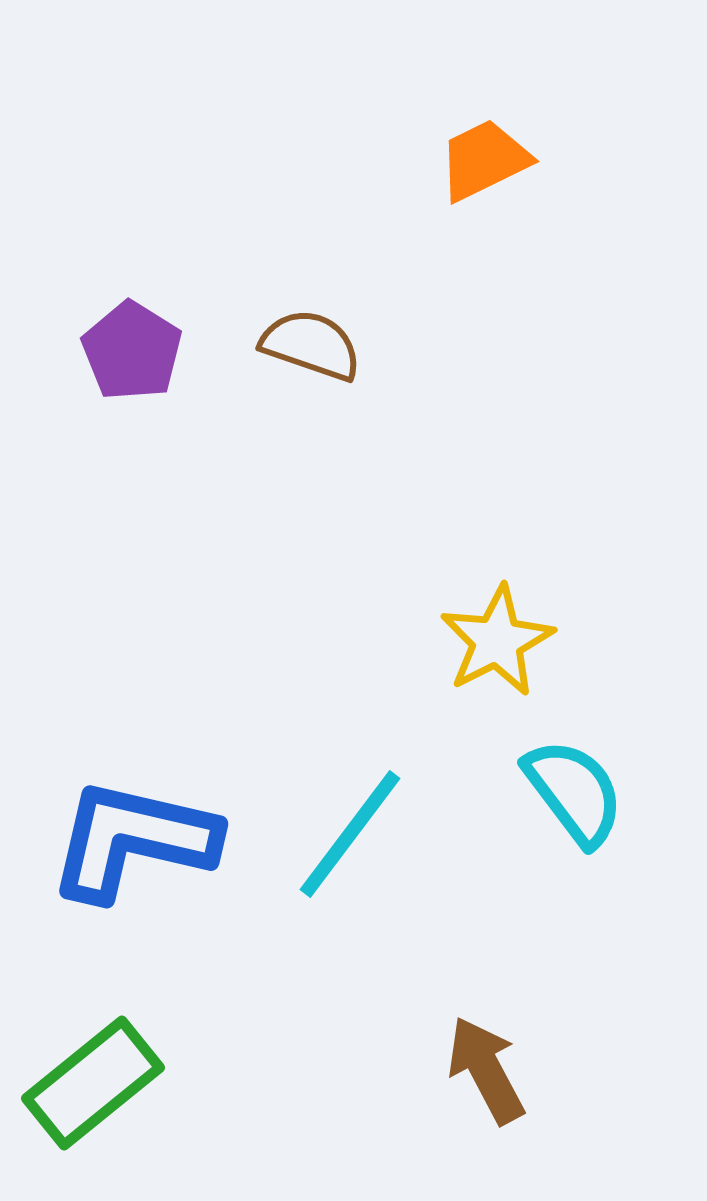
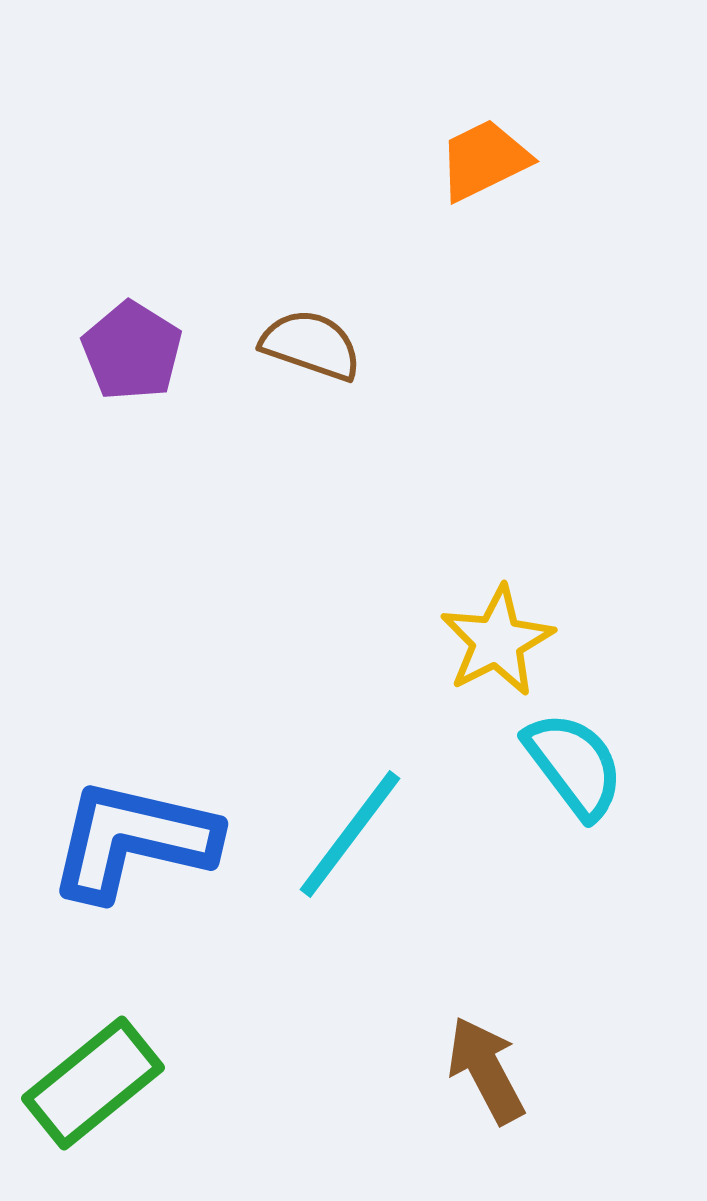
cyan semicircle: moved 27 px up
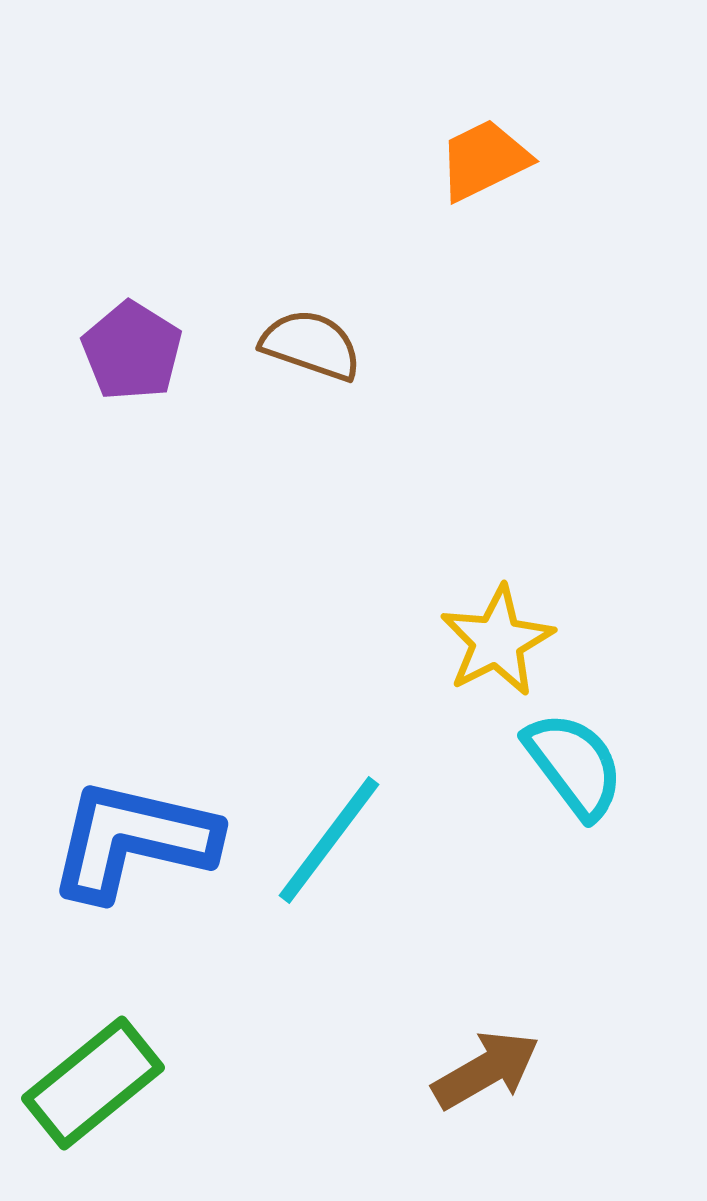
cyan line: moved 21 px left, 6 px down
brown arrow: rotated 88 degrees clockwise
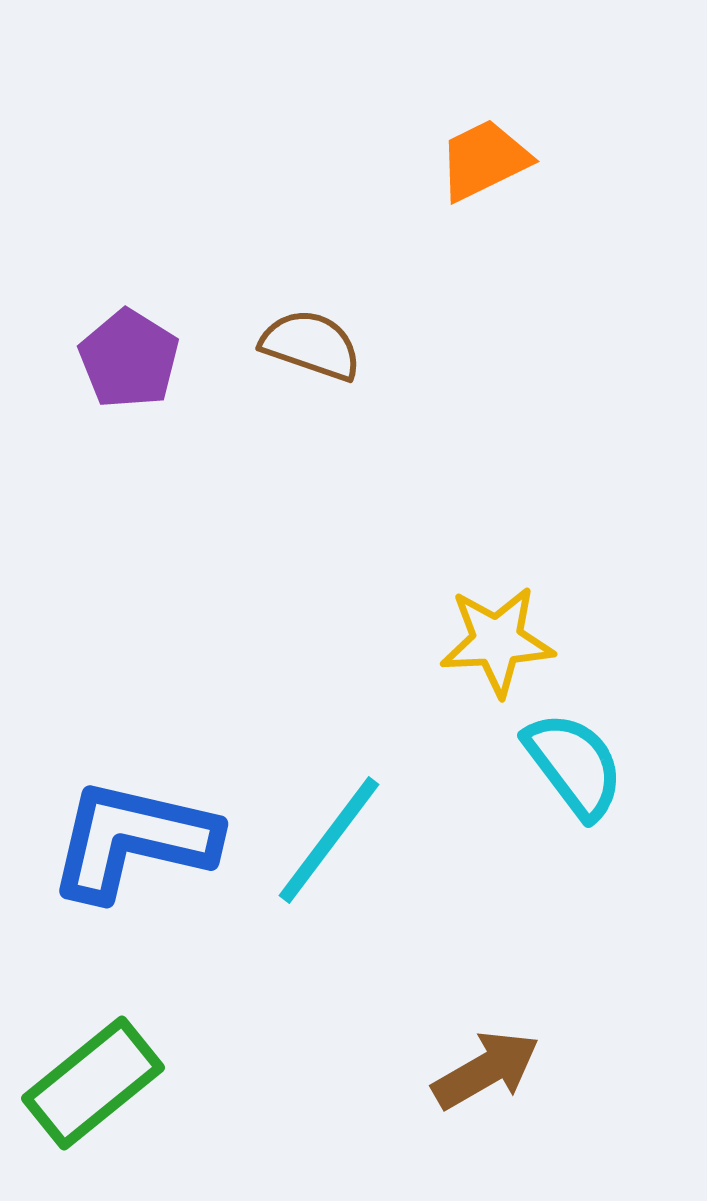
purple pentagon: moved 3 px left, 8 px down
yellow star: rotated 24 degrees clockwise
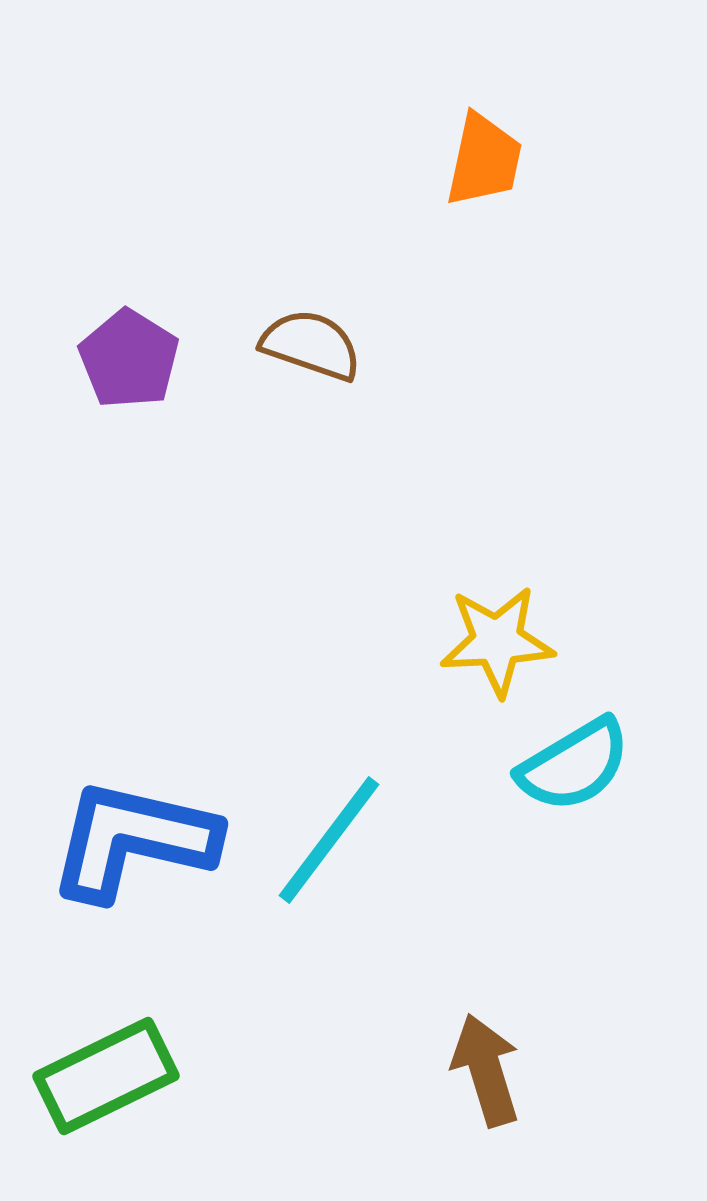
orange trapezoid: rotated 128 degrees clockwise
cyan semicircle: rotated 96 degrees clockwise
brown arrow: rotated 77 degrees counterclockwise
green rectangle: moved 13 px right, 7 px up; rotated 13 degrees clockwise
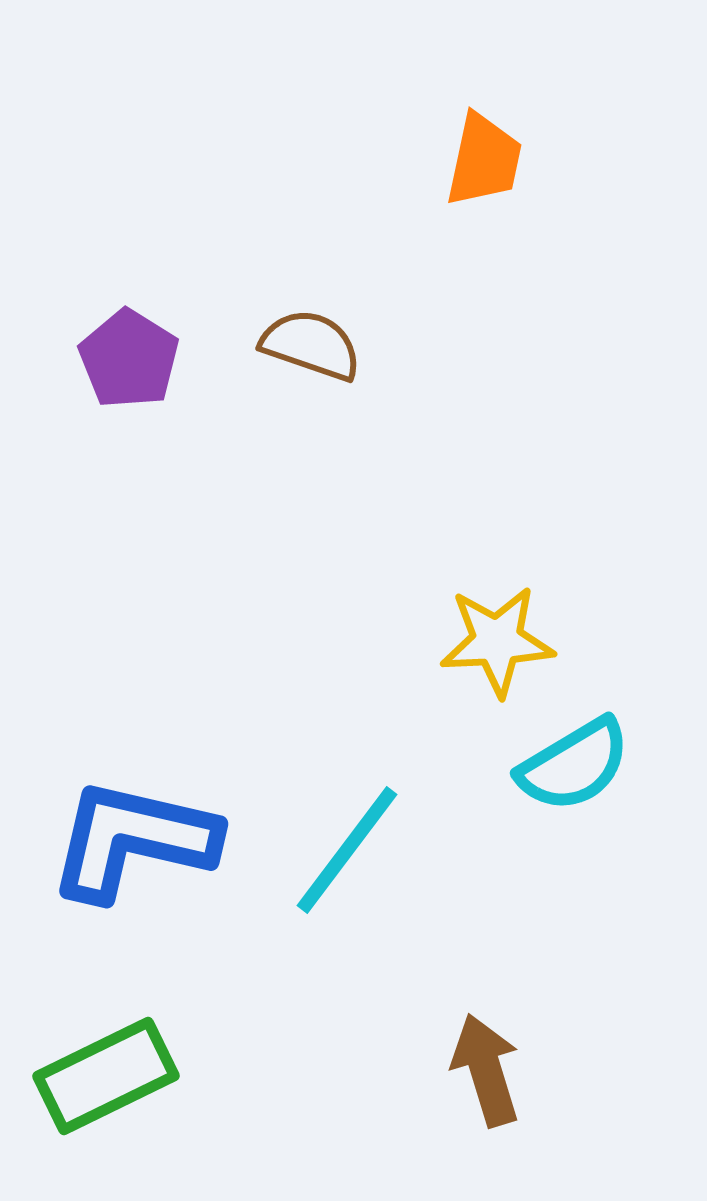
cyan line: moved 18 px right, 10 px down
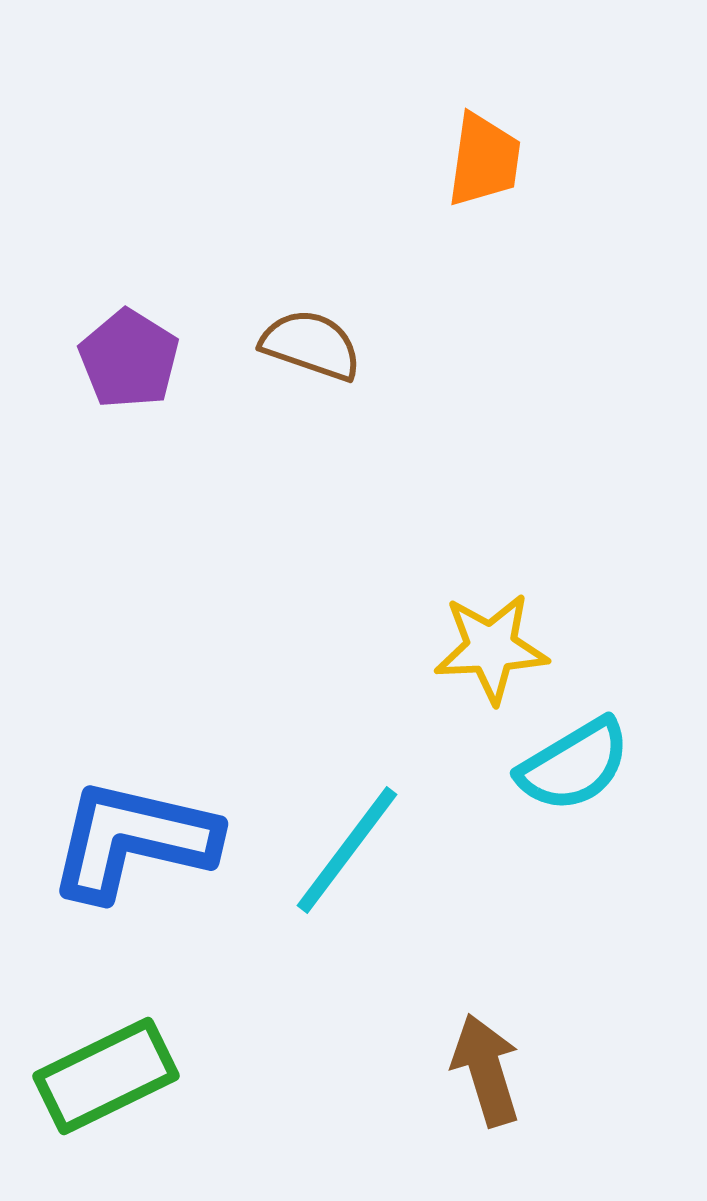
orange trapezoid: rotated 4 degrees counterclockwise
yellow star: moved 6 px left, 7 px down
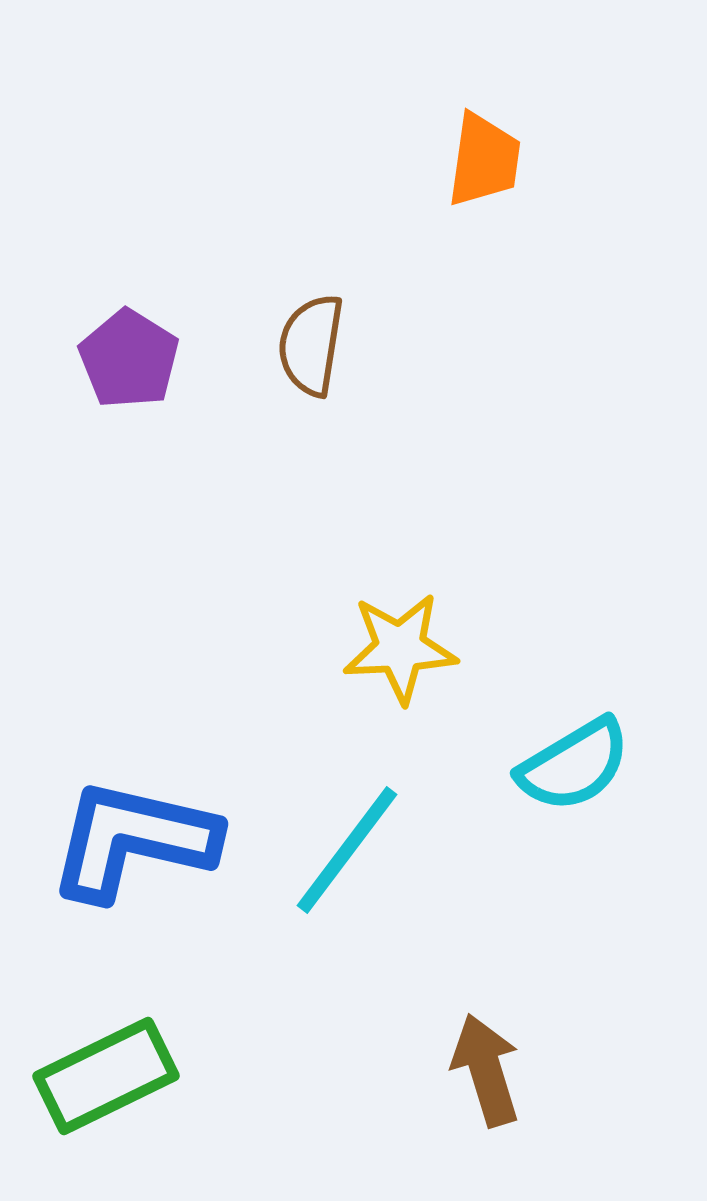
brown semicircle: rotated 100 degrees counterclockwise
yellow star: moved 91 px left
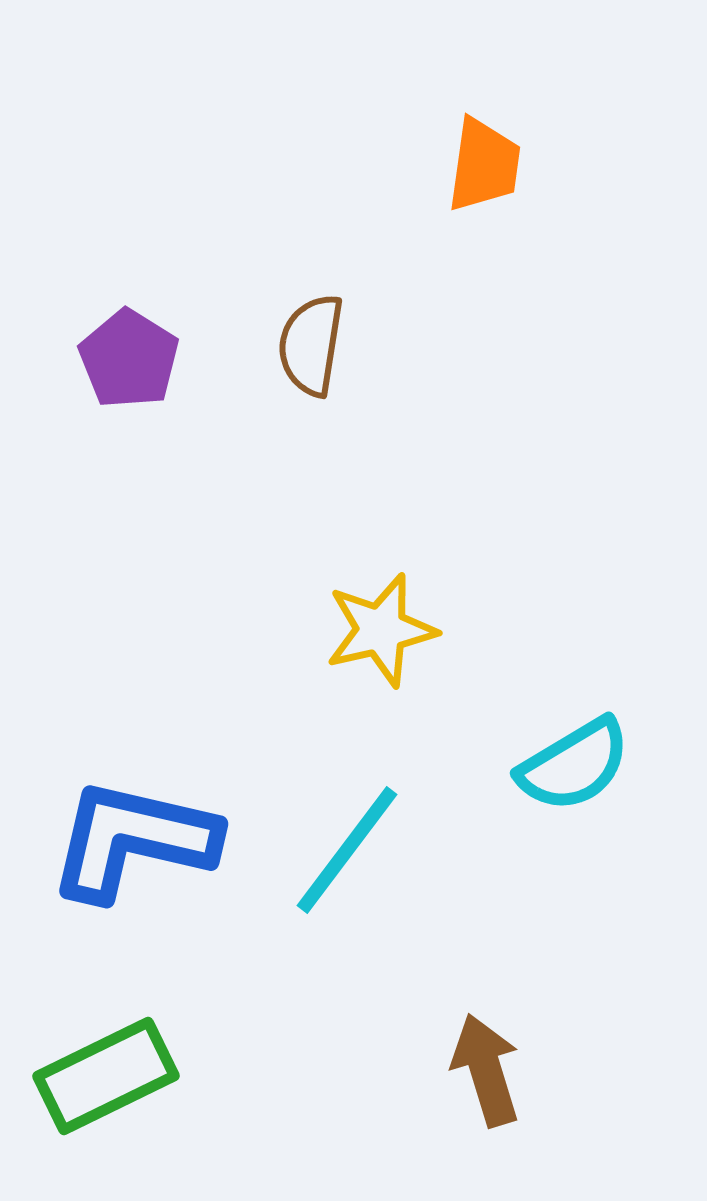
orange trapezoid: moved 5 px down
yellow star: moved 19 px left, 18 px up; rotated 10 degrees counterclockwise
